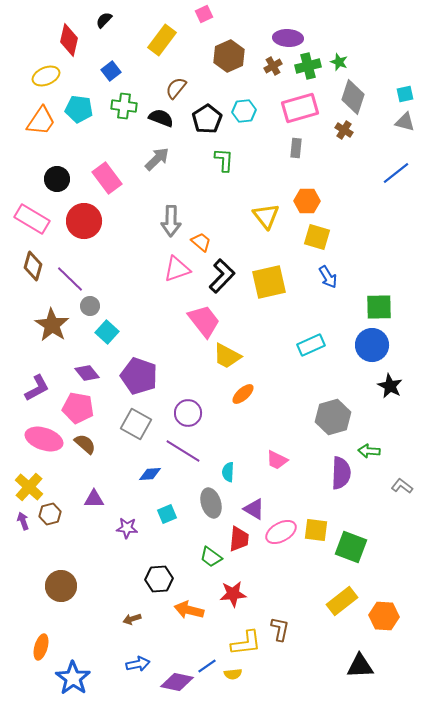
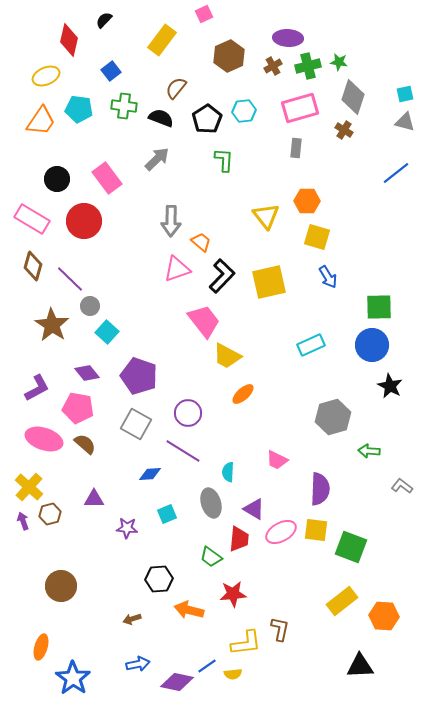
green star at (339, 62): rotated 12 degrees counterclockwise
purple semicircle at (341, 473): moved 21 px left, 16 px down
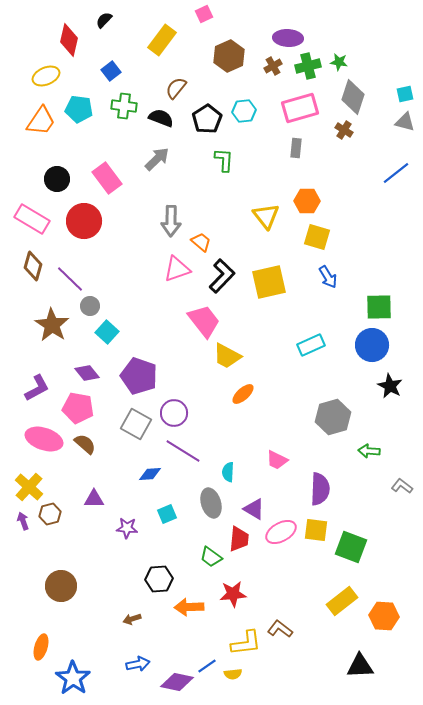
purple circle at (188, 413): moved 14 px left
orange arrow at (189, 610): moved 3 px up; rotated 16 degrees counterclockwise
brown L-shape at (280, 629): rotated 65 degrees counterclockwise
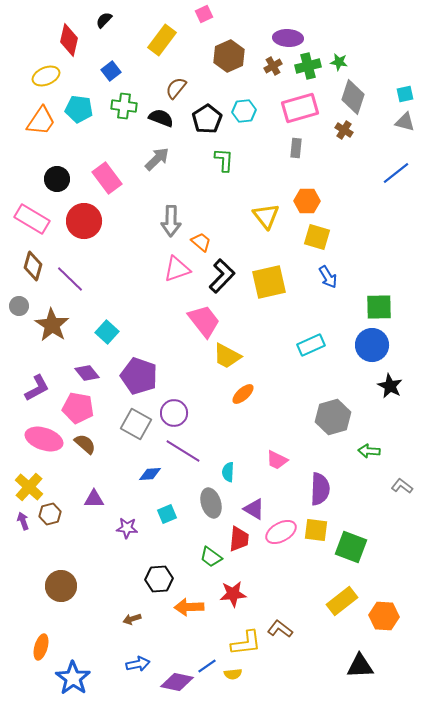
gray circle at (90, 306): moved 71 px left
